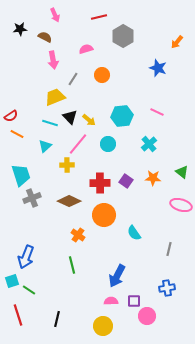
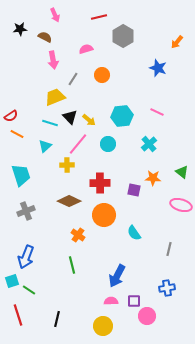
purple square at (126, 181): moved 8 px right, 9 px down; rotated 24 degrees counterclockwise
gray cross at (32, 198): moved 6 px left, 13 px down
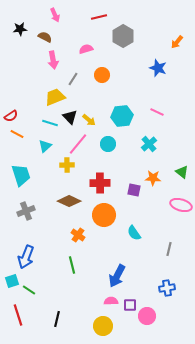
purple square at (134, 301): moved 4 px left, 4 px down
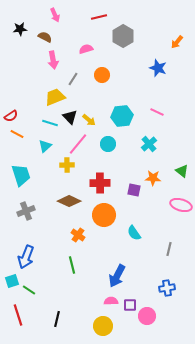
green triangle at (182, 172): moved 1 px up
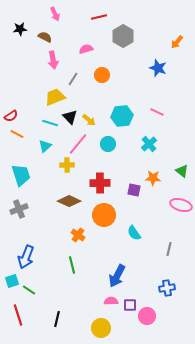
pink arrow at (55, 15): moved 1 px up
gray cross at (26, 211): moved 7 px left, 2 px up
yellow circle at (103, 326): moved 2 px left, 2 px down
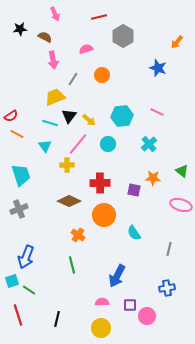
black triangle at (70, 117): moved 1 px left, 1 px up; rotated 21 degrees clockwise
cyan triangle at (45, 146): rotated 24 degrees counterclockwise
pink semicircle at (111, 301): moved 9 px left, 1 px down
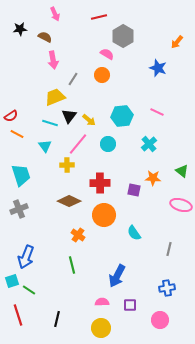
pink semicircle at (86, 49): moved 21 px right, 5 px down; rotated 48 degrees clockwise
pink circle at (147, 316): moved 13 px right, 4 px down
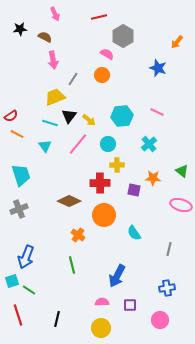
yellow cross at (67, 165): moved 50 px right
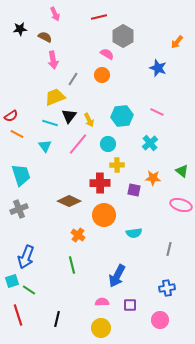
yellow arrow at (89, 120): rotated 24 degrees clockwise
cyan cross at (149, 144): moved 1 px right, 1 px up
cyan semicircle at (134, 233): rotated 63 degrees counterclockwise
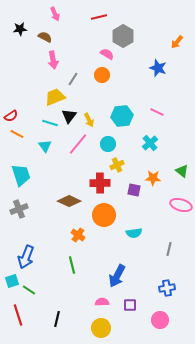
yellow cross at (117, 165): rotated 24 degrees counterclockwise
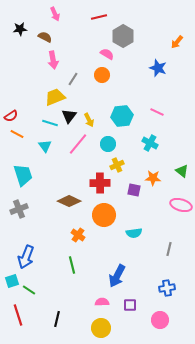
cyan cross at (150, 143): rotated 21 degrees counterclockwise
cyan trapezoid at (21, 175): moved 2 px right
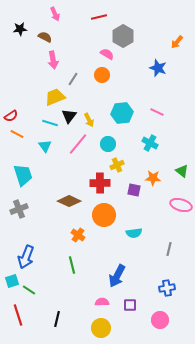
cyan hexagon at (122, 116): moved 3 px up
